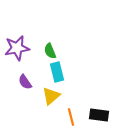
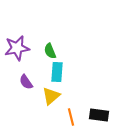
cyan rectangle: rotated 18 degrees clockwise
purple semicircle: moved 1 px right
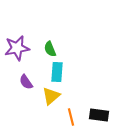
green semicircle: moved 2 px up
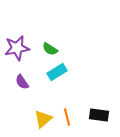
green semicircle: rotated 35 degrees counterclockwise
cyan rectangle: rotated 54 degrees clockwise
purple semicircle: moved 4 px left
yellow triangle: moved 8 px left, 23 px down
orange line: moved 4 px left
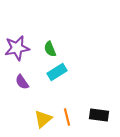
green semicircle: rotated 35 degrees clockwise
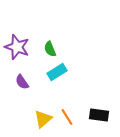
purple star: moved 1 px up; rotated 30 degrees clockwise
orange line: rotated 18 degrees counterclockwise
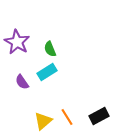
purple star: moved 5 px up; rotated 10 degrees clockwise
cyan rectangle: moved 10 px left
black rectangle: moved 1 px down; rotated 36 degrees counterclockwise
yellow triangle: moved 2 px down
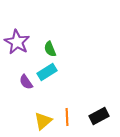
purple semicircle: moved 4 px right
orange line: rotated 30 degrees clockwise
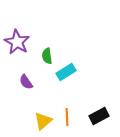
green semicircle: moved 3 px left, 7 px down; rotated 14 degrees clockwise
cyan rectangle: moved 19 px right
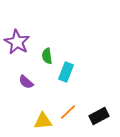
cyan rectangle: rotated 36 degrees counterclockwise
purple semicircle: rotated 14 degrees counterclockwise
orange line: moved 1 px right, 5 px up; rotated 48 degrees clockwise
yellow triangle: rotated 36 degrees clockwise
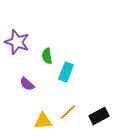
purple star: rotated 10 degrees counterclockwise
purple semicircle: moved 1 px right, 2 px down
